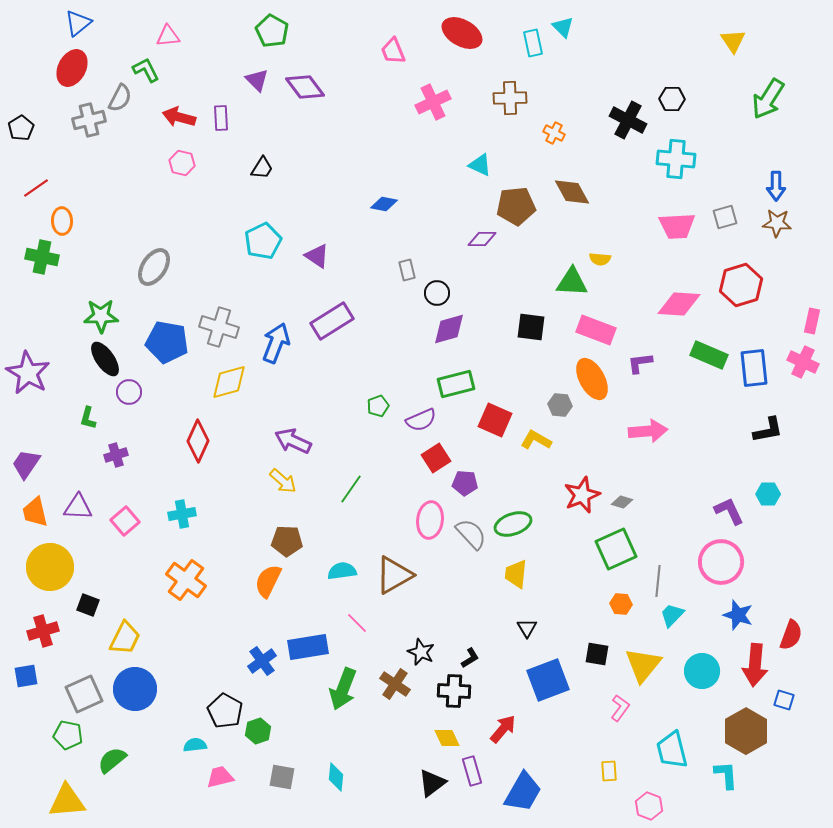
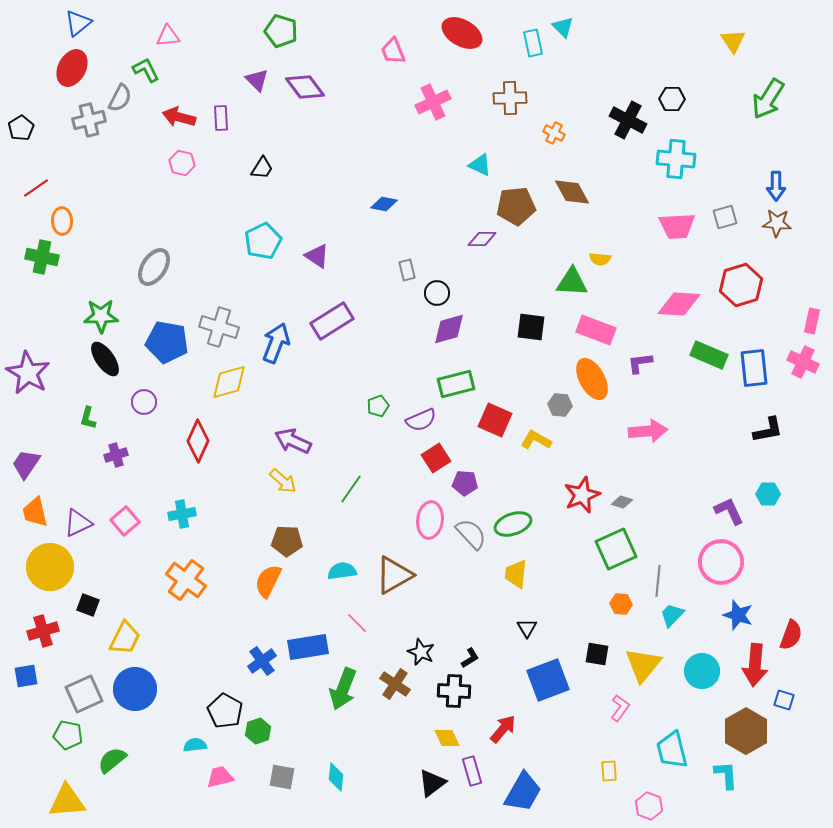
green pentagon at (272, 31): moved 9 px right; rotated 12 degrees counterclockwise
purple circle at (129, 392): moved 15 px right, 10 px down
purple triangle at (78, 507): moved 16 px down; rotated 28 degrees counterclockwise
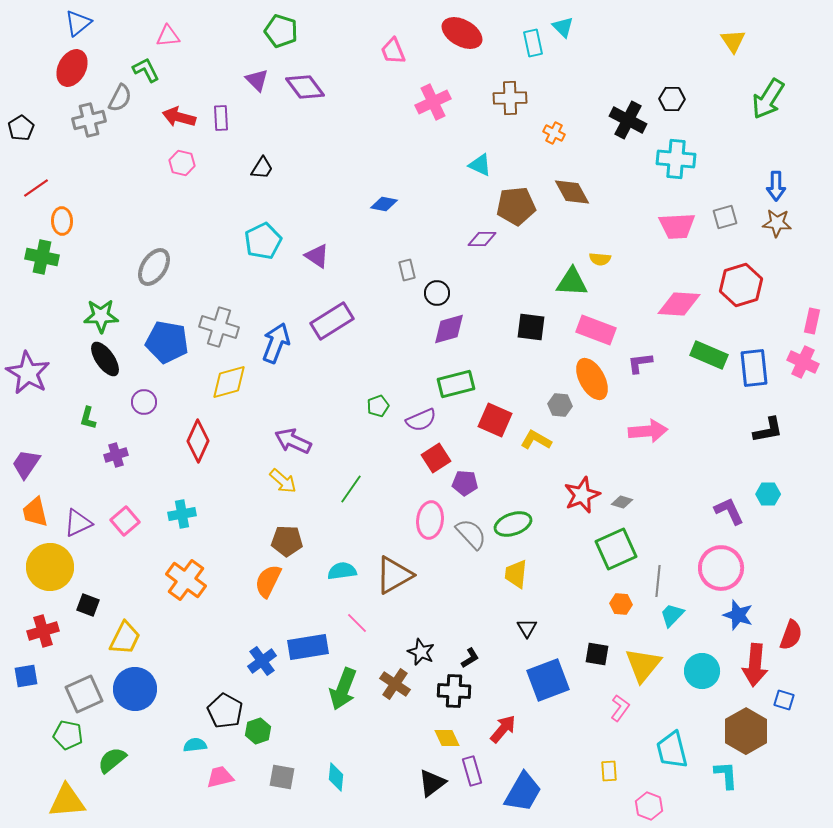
pink circle at (721, 562): moved 6 px down
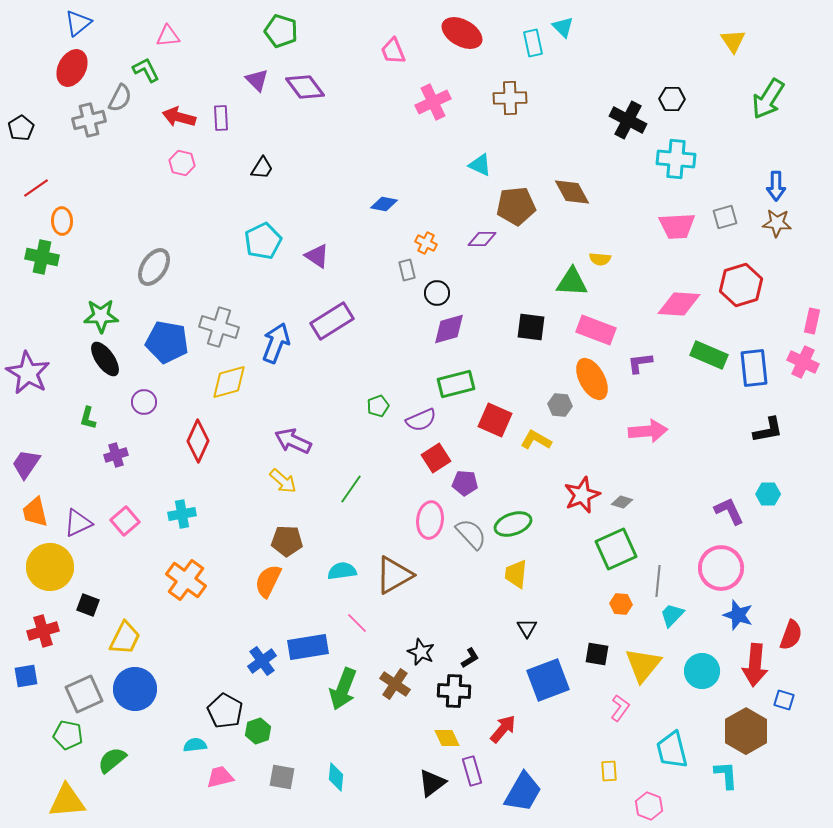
orange cross at (554, 133): moved 128 px left, 110 px down
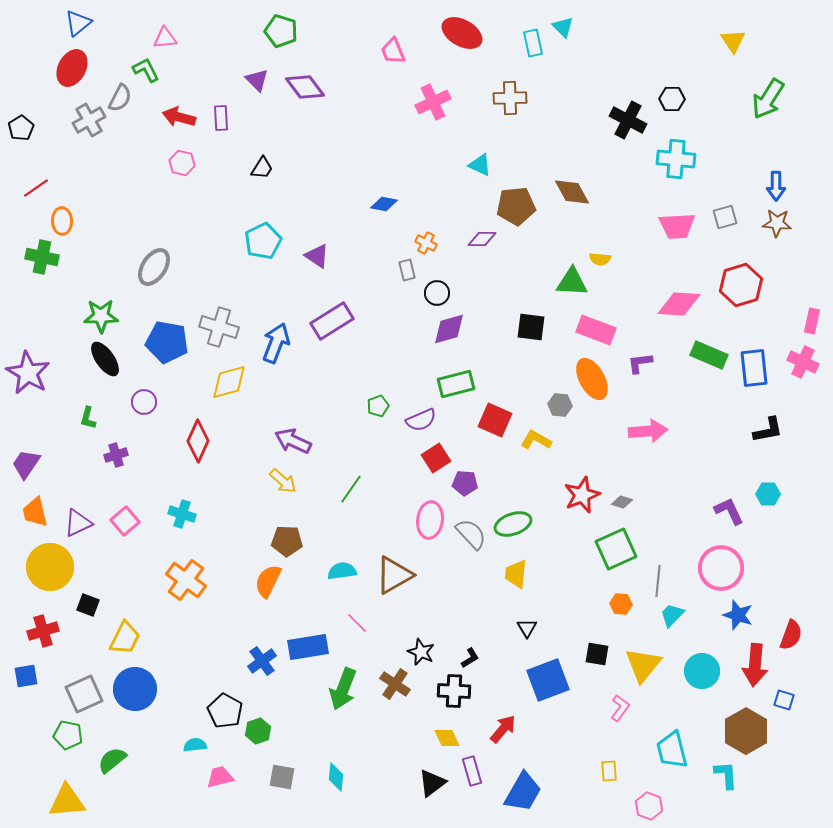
pink triangle at (168, 36): moved 3 px left, 2 px down
gray cross at (89, 120): rotated 16 degrees counterclockwise
cyan cross at (182, 514): rotated 28 degrees clockwise
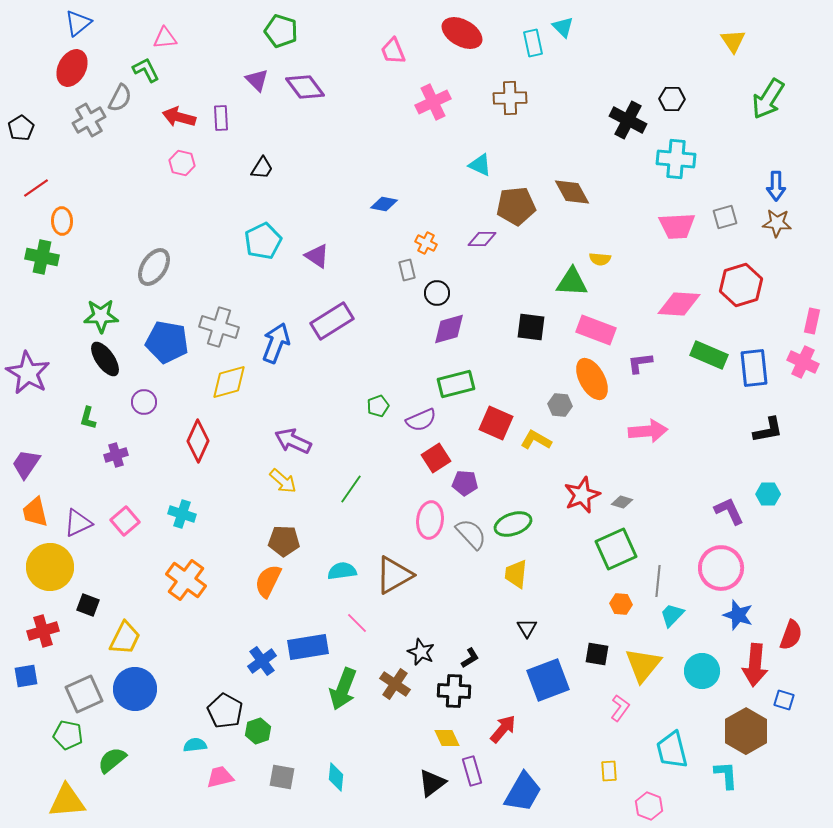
red square at (495, 420): moved 1 px right, 3 px down
brown pentagon at (287, 541): moved 3 px left
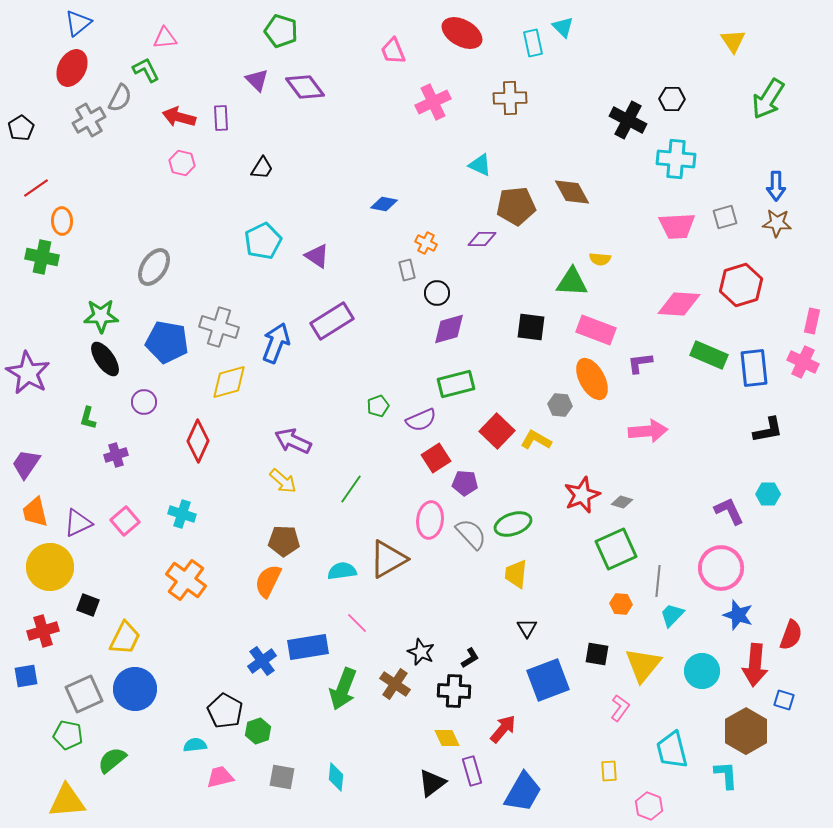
red square at (496, 423): moved 1 px right, 8 px down; rotated 20 degrees clockwise
brown triangle at (394, 575): moved 6 px left, 16 px up
